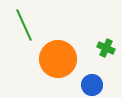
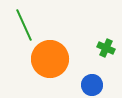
orange circle: moved 8 px left
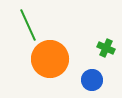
green line: moved 4 px right
blue circle: moved 5 px up
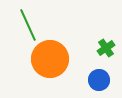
green cross: rotated 30 degrees clockwise
blue circle: moved 7 px right
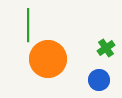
green line: rotated 24 degrees clockwise
orange circle: moved 2 px left
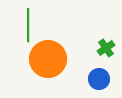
blue circle: moved 1 px up
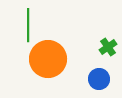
green cross: moved 2 px right, 1 px up
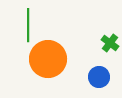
green cross: moved 2 px right, 4 px up; rotated 18 degrees counterclockwise
blue circle: moved 2 px up
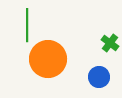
green line: moved 1 px left
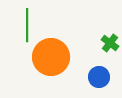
orange circle: moved 3 px right, 2 px up
